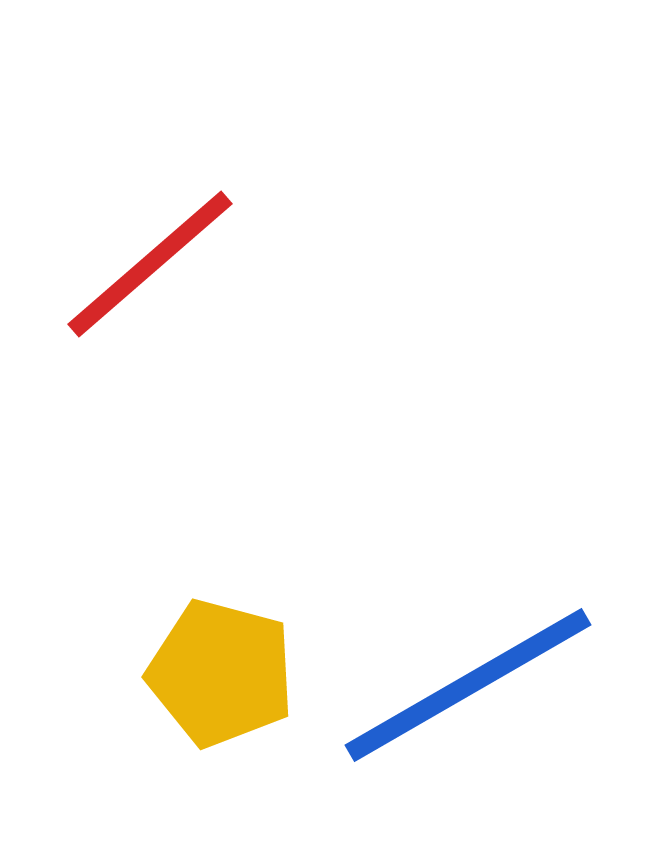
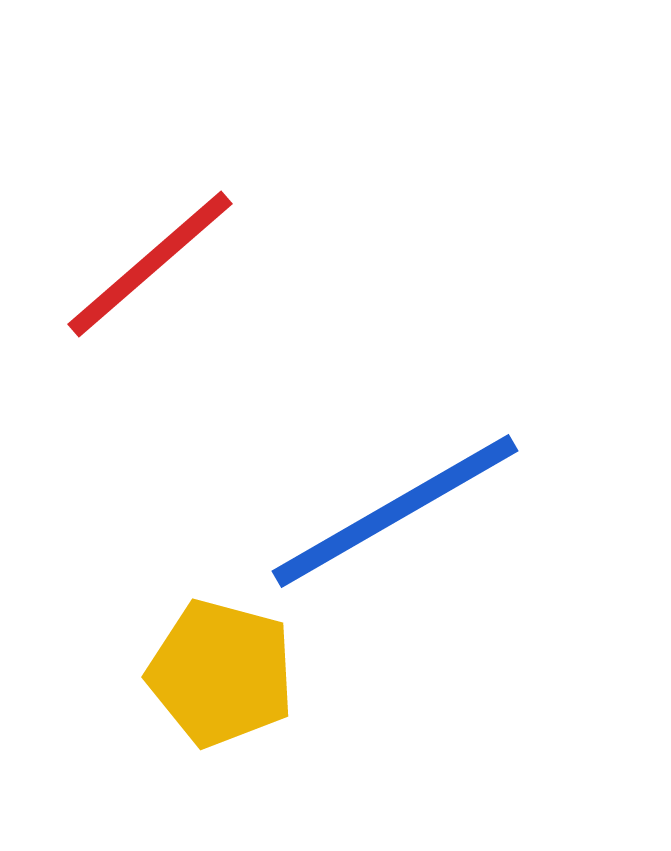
blue line: moved 73 px left, 174 px up
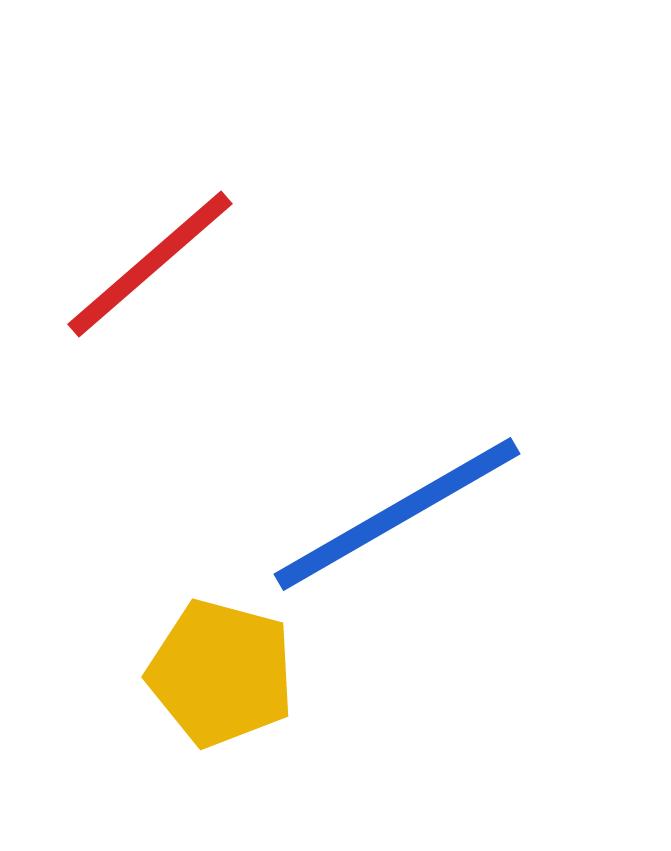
blue line: moved 2 px right, 3 px down
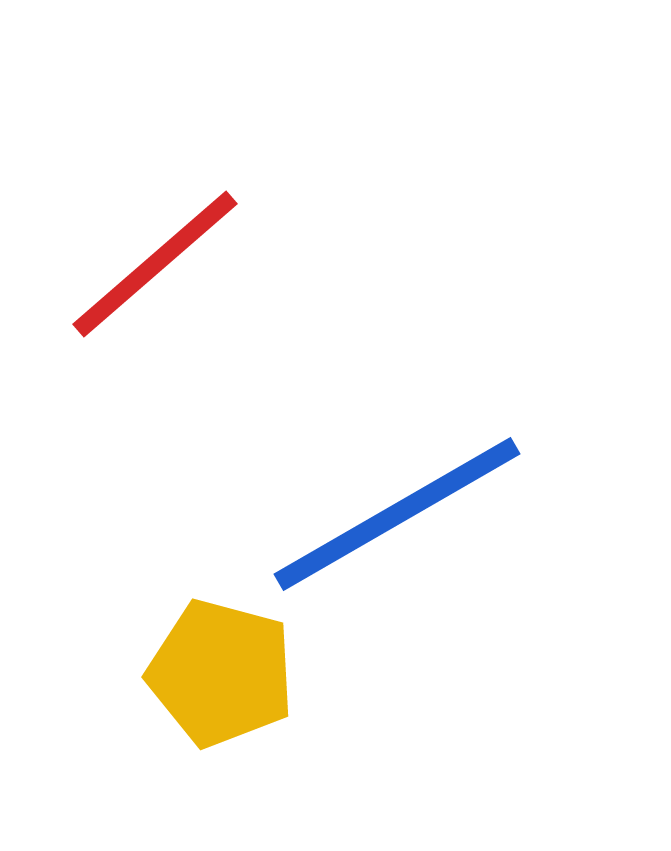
red line: moved 5 px right
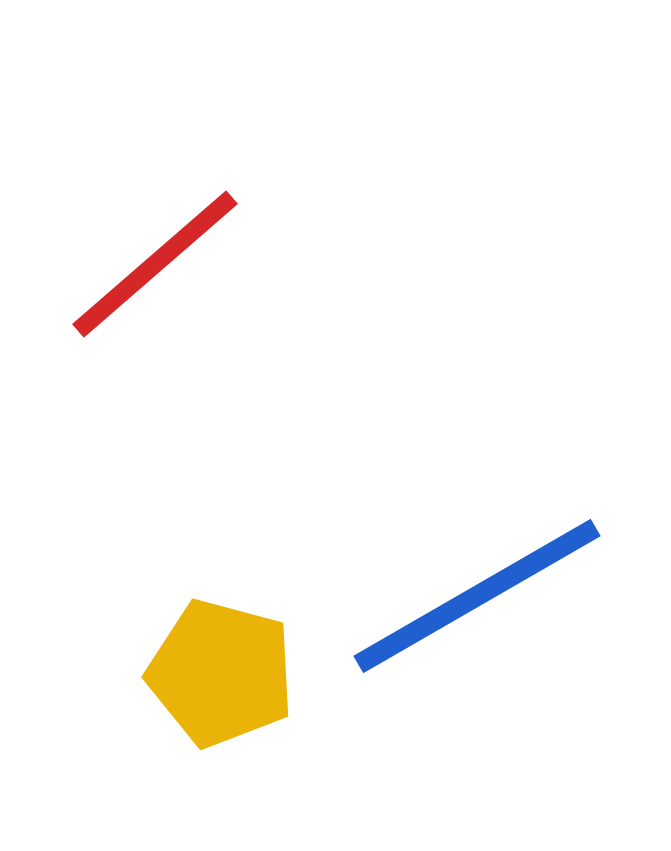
blue line: moved 80 px right, 82 px down
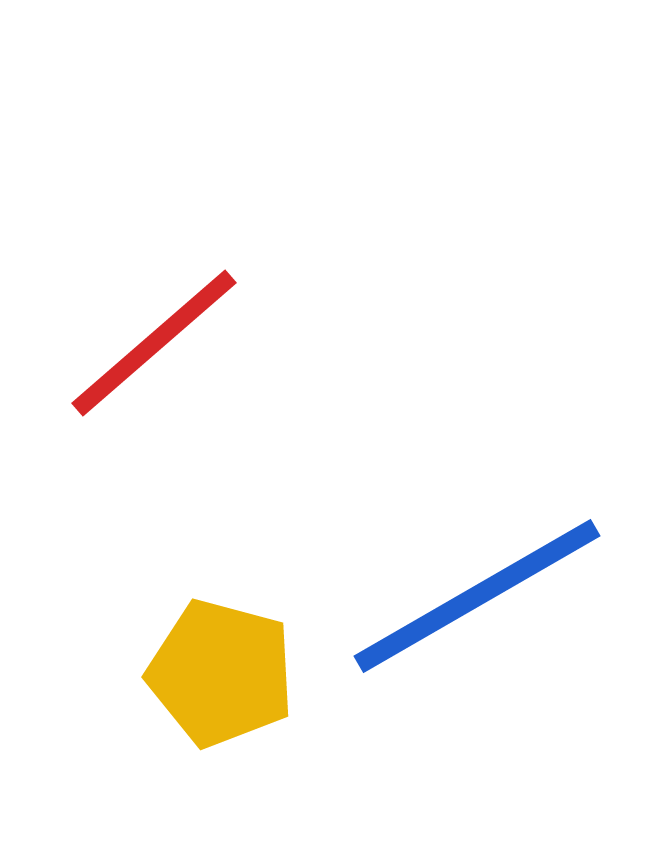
red line: moved 1 px left, 79 px down
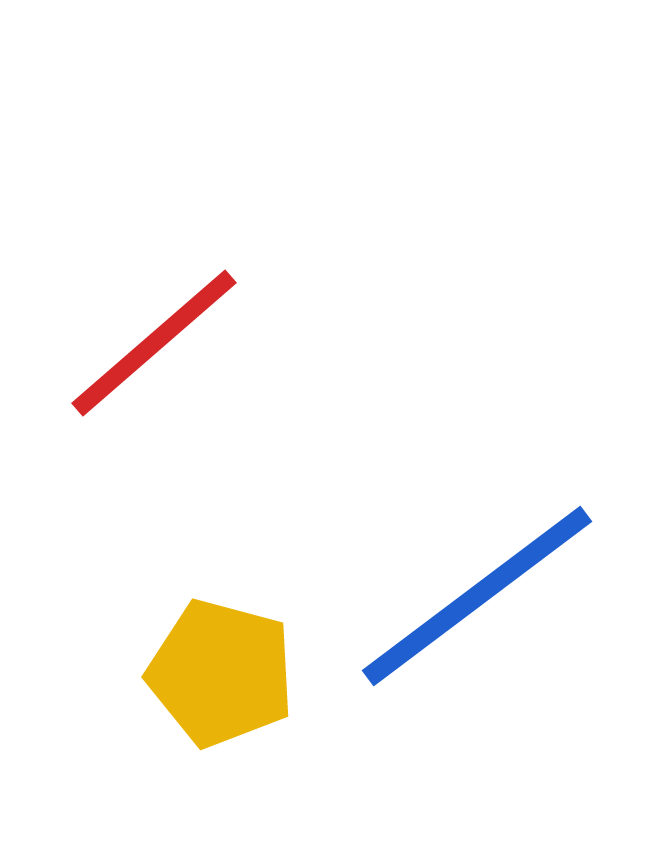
blue line: rotated 7 degrees counterclockwise
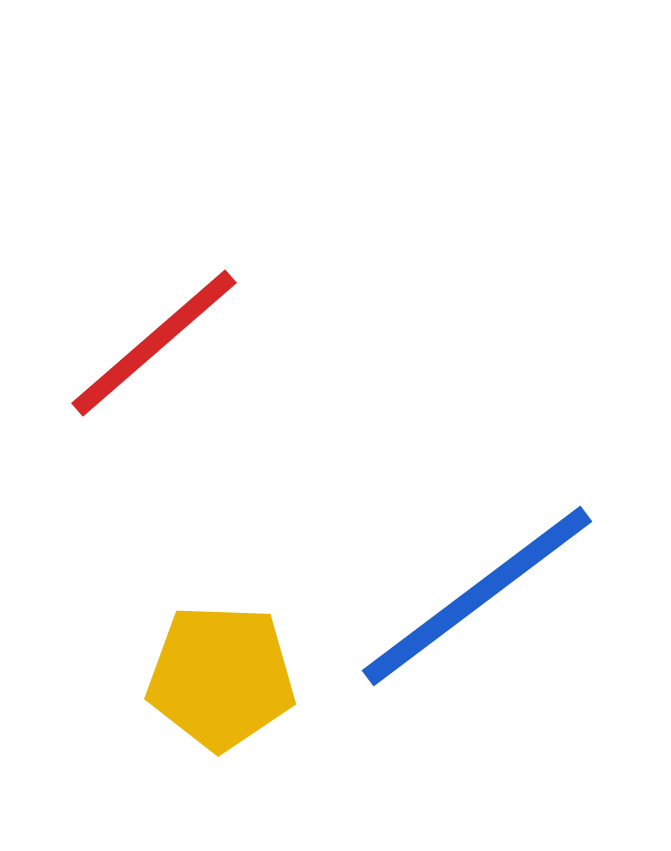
yellow pentagon: moved 4 px down; rotated 13 degrees counterclockwise
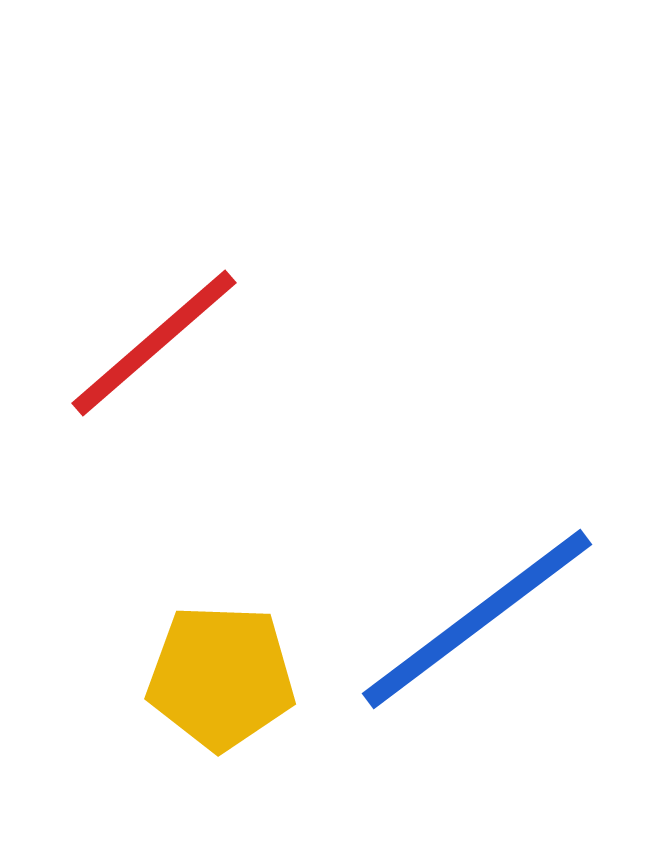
blue line: moved 23 px down
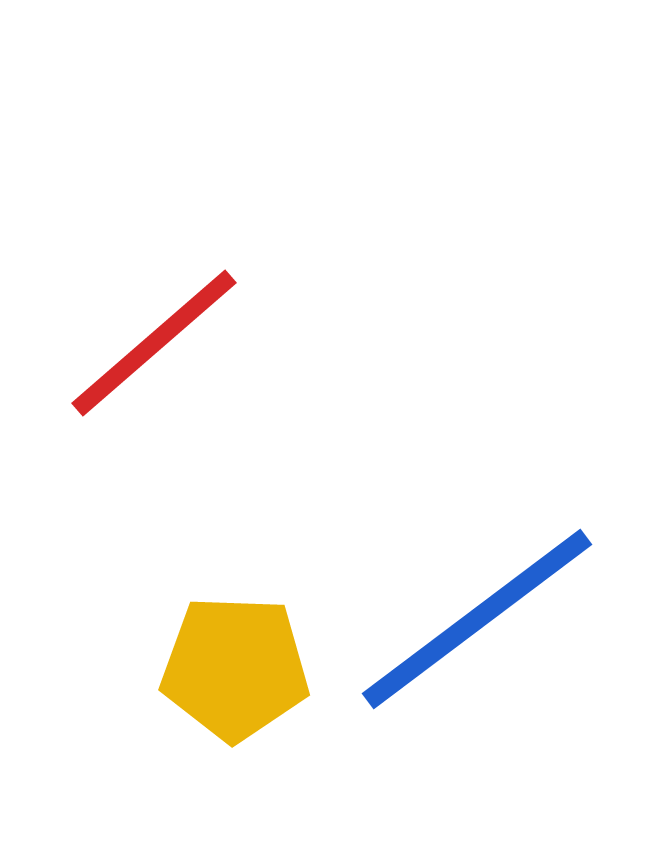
yellow pentagon: moved 14 px right, 9 px up
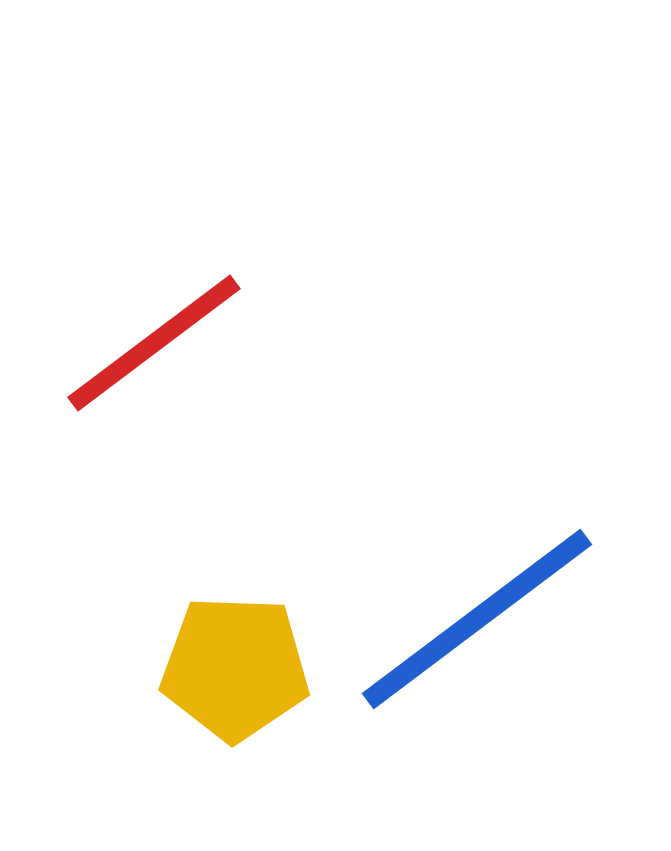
red line: rotated 4 degrees clockwise
